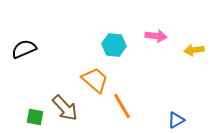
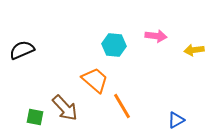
black semicircle: moved 2 px left, 1 px down
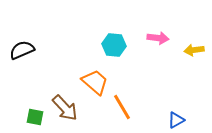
pink arrow: moved 2 px right, 2 px down
orange trapezoid: moved 2 px down
orange line: moved 1 px down
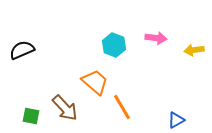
pink arrow: moved 2 px left
cyan hexagon: rotated 15 degrees clockwise
green square: moved 4 px left, 1 px up
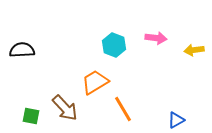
black semicircle: rotated 20 degrees clockwise
orange trapezoid: rotated 72 degrees counterclockwise
orange line: moved 1 px right, 2 px down
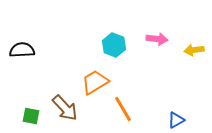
pink arrow: moved 1 px right, 1 px down
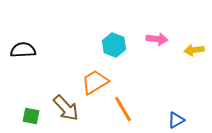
black semicircle: moved 1 px right
brown arrow: moved 1 px right
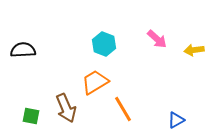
pink arrow: rotated 35 degrees clockwise
cyan hexagon: moved 10 px left, 1 px up
brown arrow: rotated 20 degrees clockwise
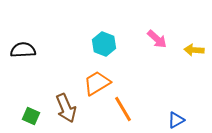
yellow arrow: rotated 12 degrees clockwise
orange trapezoid: moved 2 px right, 1 px down
green square: rotated 12 degrees clockwise
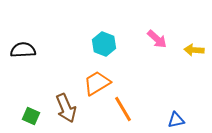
blue triangle: rotated 18 degrees clockwise
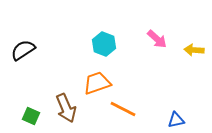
black semicircle: rotated 30 degrees counterclockwise
orange trapezoid: rotated 12 degrees clockwise
orange line: rotated 32 degrees counterclockwise
